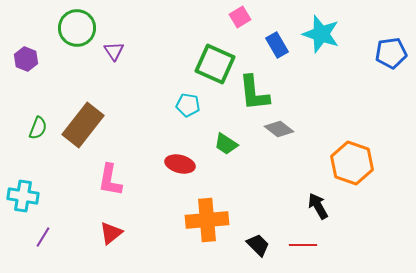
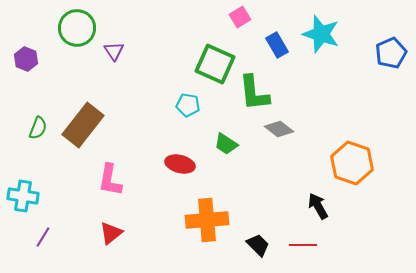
blue pentagon: rotated 16 degrees counterclockwise
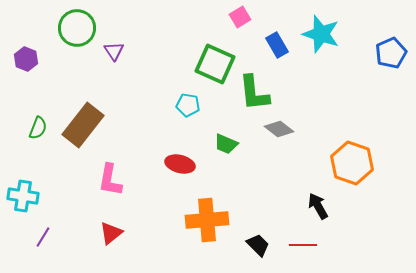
green trapezoid: rotated 10 degrees counterclockwise
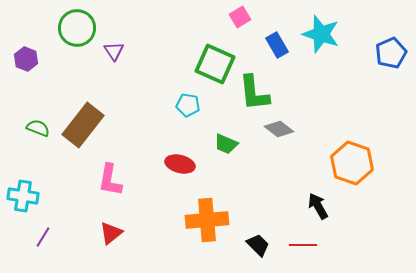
green semicircle: rotated 90 degrees counterclockwise
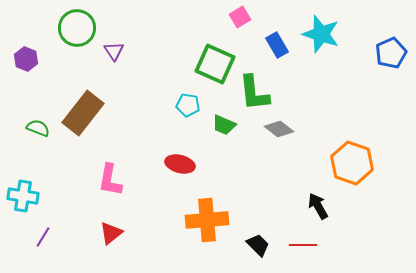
brown rectangle: moved 12 px up
green trapezoid: moved 2 px left, 19 px up
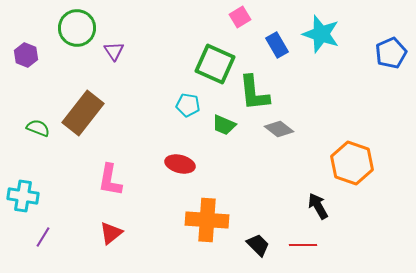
purple hexagon: moved 4 px up
orange cross: rotated 9 degrees clockwise
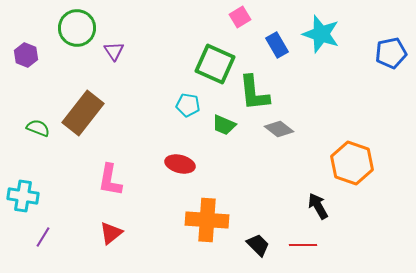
blue pentagon: rotated 12 degrees clockwise
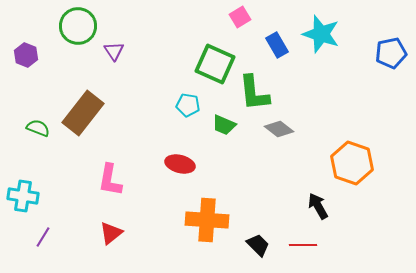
green circle: moved 1 px right, 2 px up
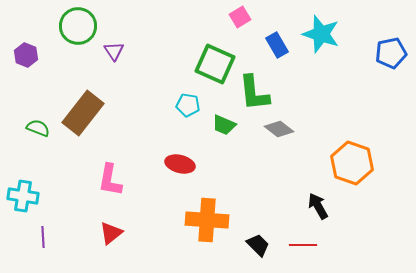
purple line: rotated 35 degrees counterclockwise
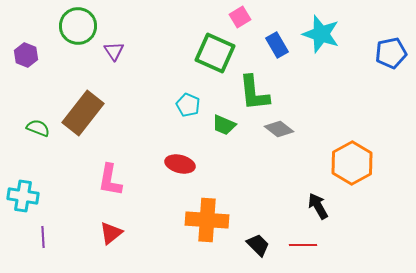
green square: moved 11 px up
cyan pentagon: rotated 15 degrees clockwise
orange hexagon: rotated 12 degrees clockwise
